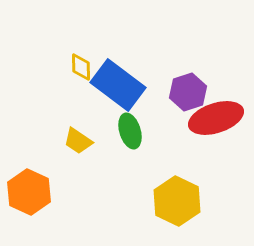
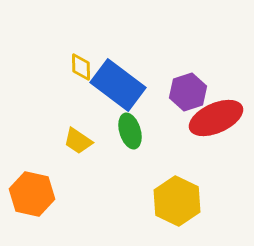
red ellipse: rotated 6 degrees counterclockwise
orange hexagon: moved 3 px right, 2 px down; rotated 12 degrees counterclockwise
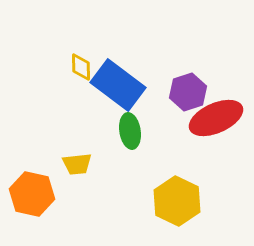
green ellipse: rotated 8 degrees clockwise
yellow trapezoid: moved 1 px left, 23 px down; rotated 40 degrees counterclockwise
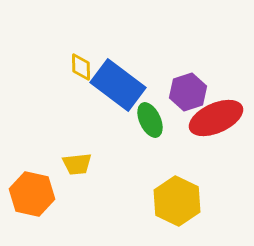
green ellipse: moved 20 px right, 11 px up; rotated 16 degrees counterclockwise
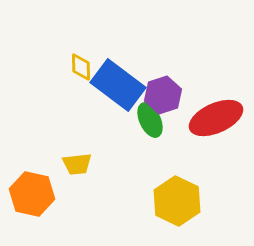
purple hexagon: moved 25 px left, 3 px down
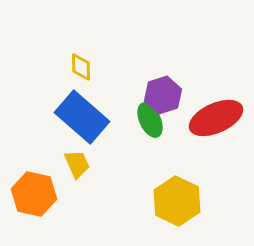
blue rectangle: moved 36 px left, 32 px down; rotated 4 degrees clockwise
yellow trapezoid: rotated 108 degrees counterclockwise
orange hexagon: moved 2 px right
